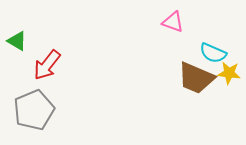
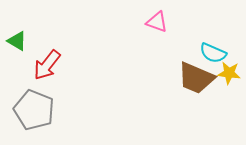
pink triangle: moved 16 px left
gray pentagon: rotated 27 degrees counterclockwise
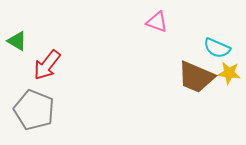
cyan semicircle: moved 4 px right, 5 px up
brown trapezoid: moved 1 px up
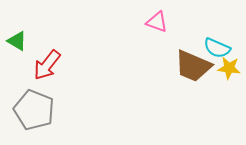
yellow star: moved 5 px up
brown trapezoid: moved 3 px left, 11 px up
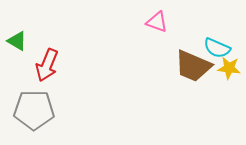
red arrow: rotated 16 degrees counterclockwise
gray pentagon: rotated 21 degrees counterclockwise
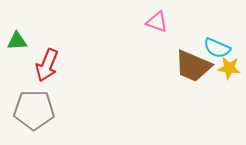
green triangle: rotated 35 degrees counterclockwise
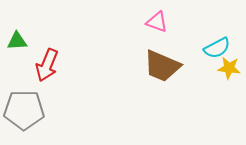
cyan semicircle: rotated 52 degrees counterclockwise
brown trapezoid: moved 31 px left
gray pentagon: moved 10 px left
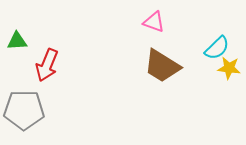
pink triangle: moved 3 px left
cyan semicircle: rotated 16 degrees counterclockwise
brown trapezoid: rotated 9 degrees clockwise
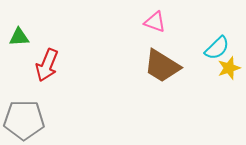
pink triangle: moved 1 px right
green triangle: moved 2 px right, 4 px up
yellow star: rotated 25 degrees counterclockwise
gray pentagon: moved 10 px down
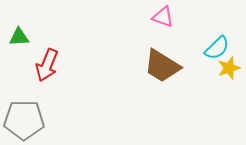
pink triangle: moved 8 px right, 5 px up
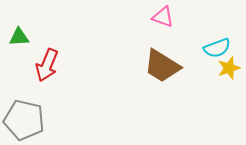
cyan semicircle: rotated 24 degrees clockwise
gray pentagon: rotated 12 degrees clockwise
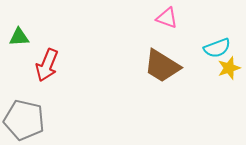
pink triangle: moved 4 px right, 1 px down
